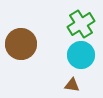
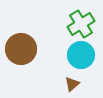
brown circle: moved 5 px down
brown triangle: moved 1 px up; rotated 49 degrees counterclockwise
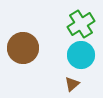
brown circle: moved 2 px right, 1 px up
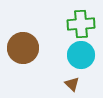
green cross: rotated 28 degrees clockwise
brown triangle: rotated 35 degrees counterclockwise
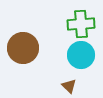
brown triangle: moved 3 px left, 2 px down
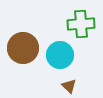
cyan circle: moved 21 px left
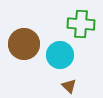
green cross: rotated 8 degrees clockwise
brown circle: moved 1 px right, 4 px up
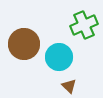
green cross: moved 3 px right, 1 px down; rotated 28 degrees counterclockwise
cyan circle: moved 1 px left, 2 px down
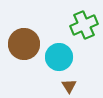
brown triangle: rotated 14 degrees clockwise
